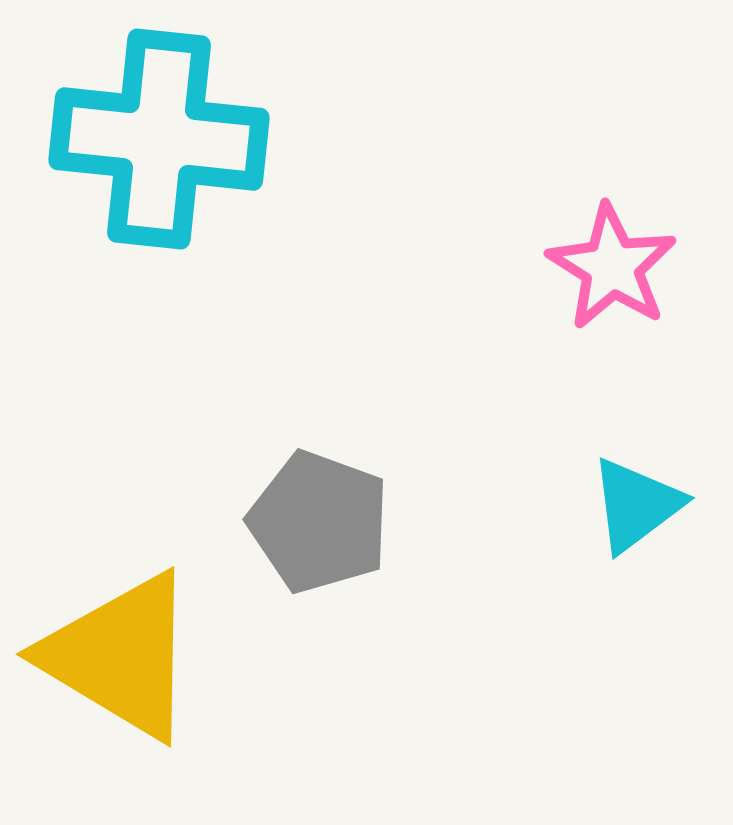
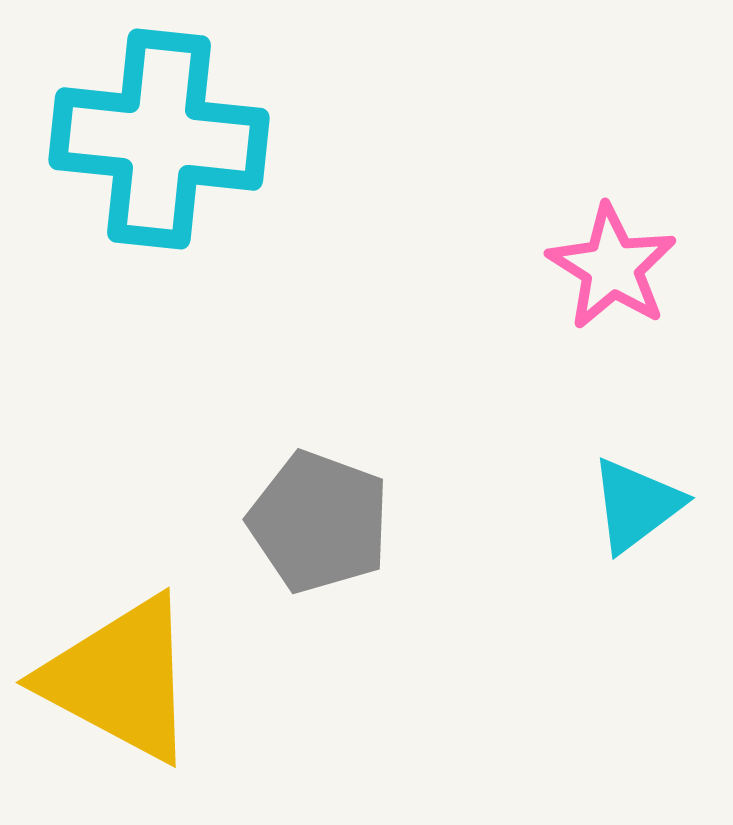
yellow triangle: moved 23 px down; rotated 3 degrees counterclockwise
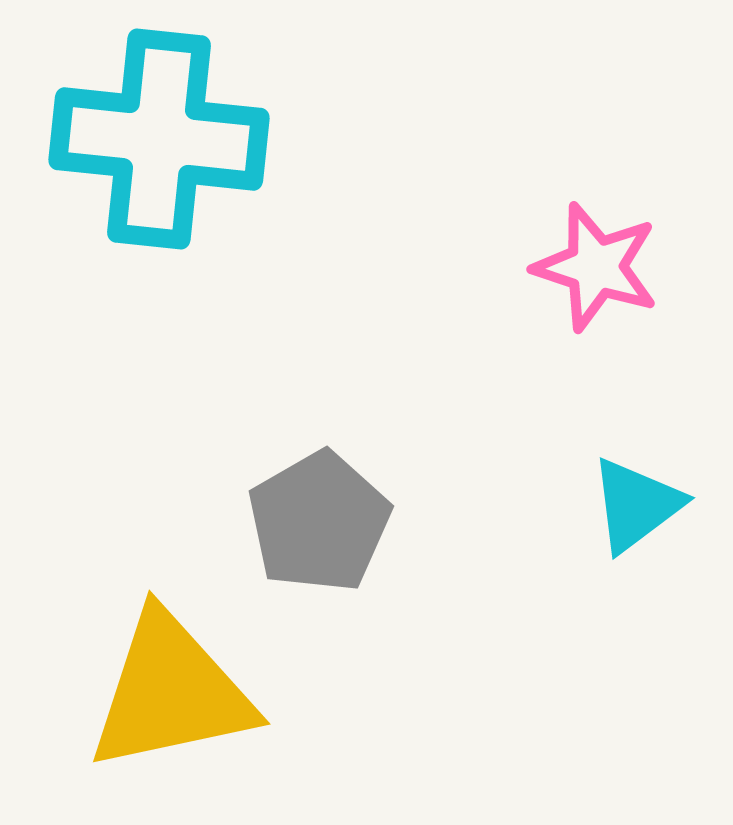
pink star: moved 16 px left; rotated 14 degrees counterclockwise
gray pentagon: rotated 22 degrees clockwise
yellow triangle: moved 51 px right, 13 px down; rotated 40 degrees counterclockwise
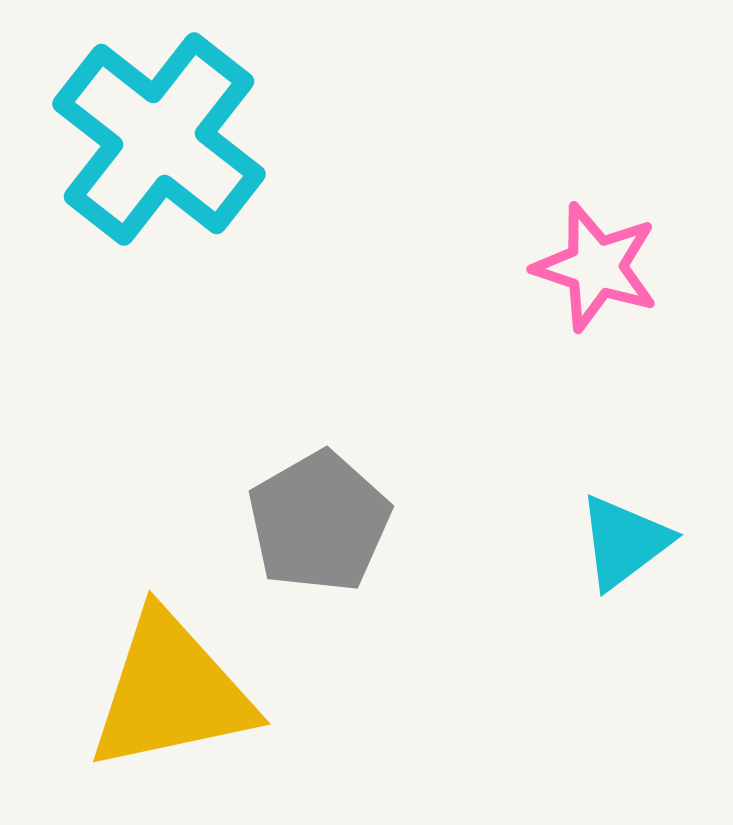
cyan cross: rotated 32 degrees clockwise
cyan triangle: moved 12 px left, 37 px down
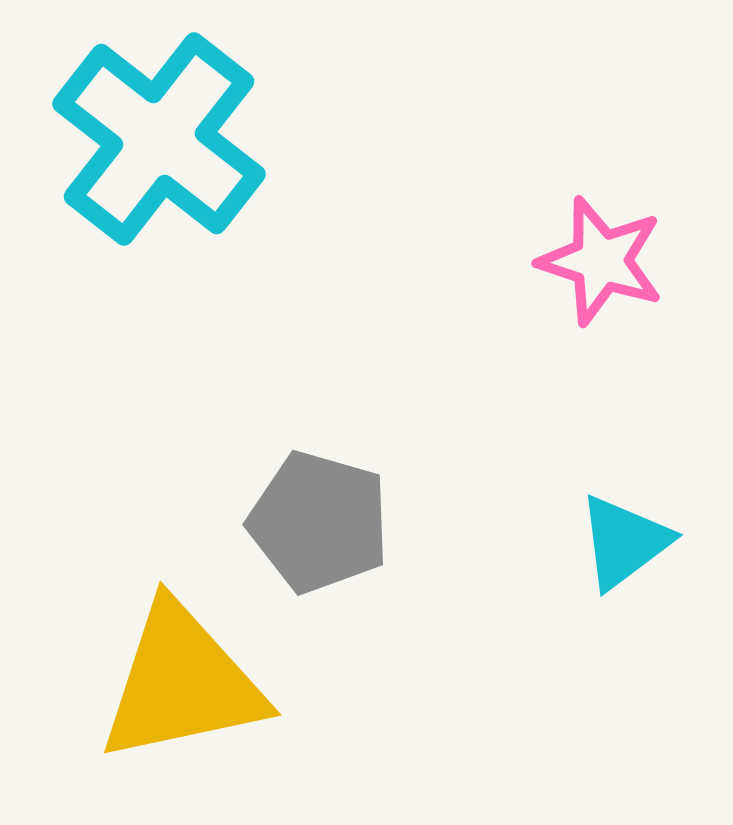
pink star: moved 5 px right, 6 px up
gray pentagon: rotated 26 degrees counterclockwise
yellow triangle: moved 11 px right, 9 px up
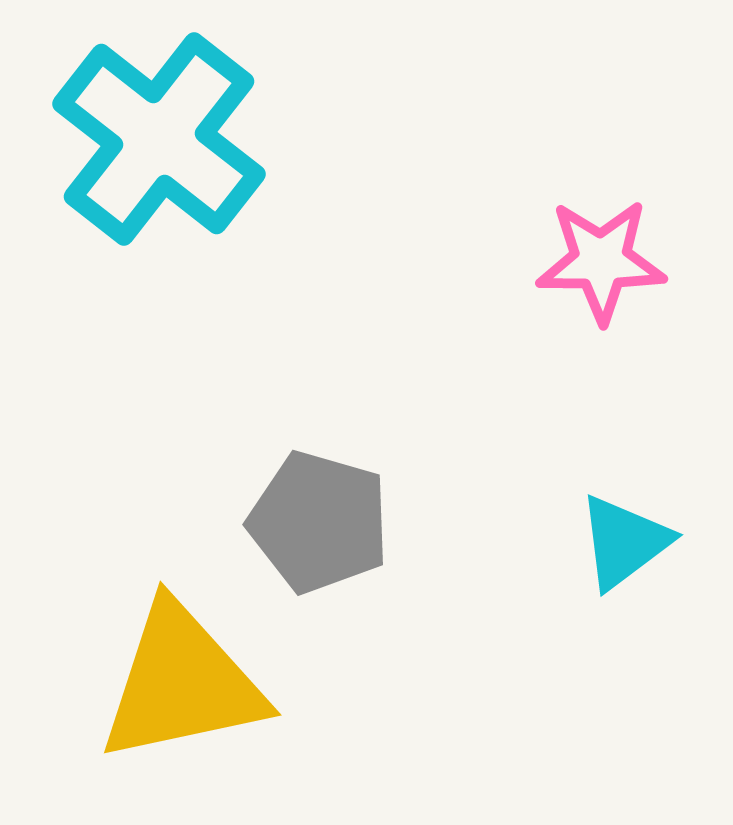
pink star: rotated 18 degrees counterclockwise
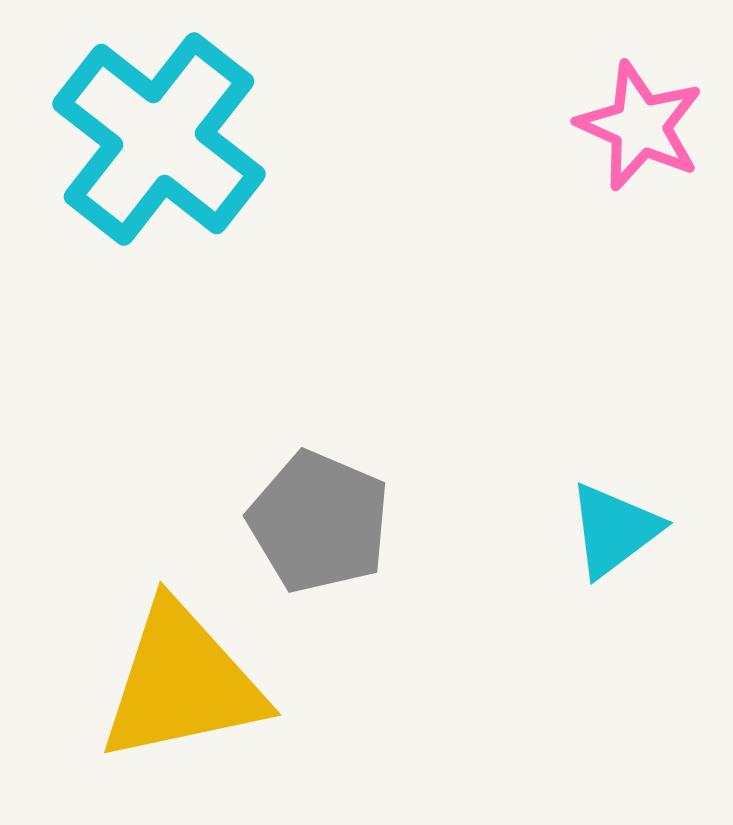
pink star: moved 39 px right, 135 px up; rotated 24 degrees clockwise
gray pentagon: rotated 7 degrees clockwise
cyan triangle: moved 10 px left, 12 px up
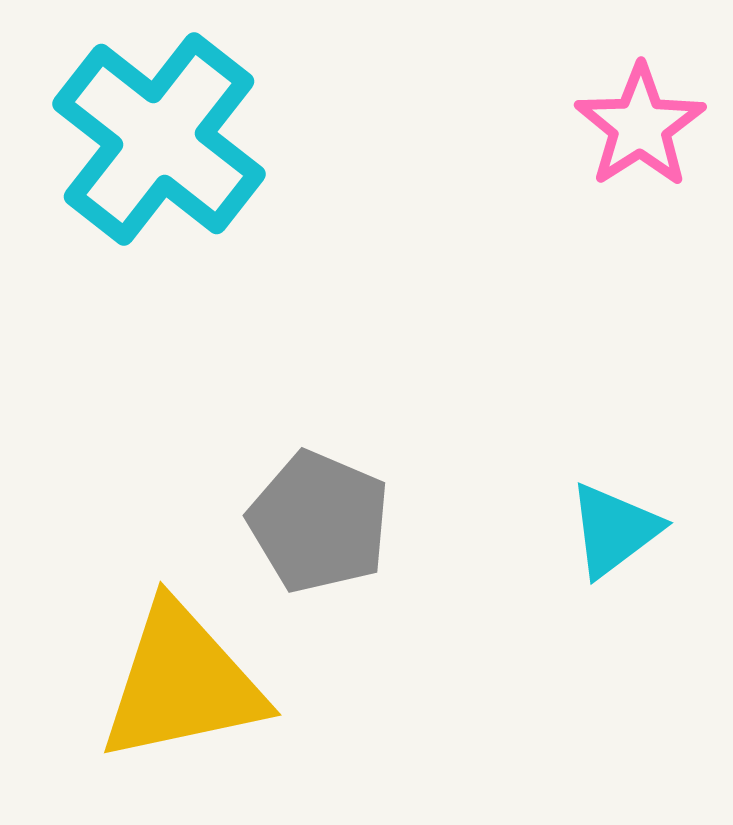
pink star: rotated 15 degrees clockwise
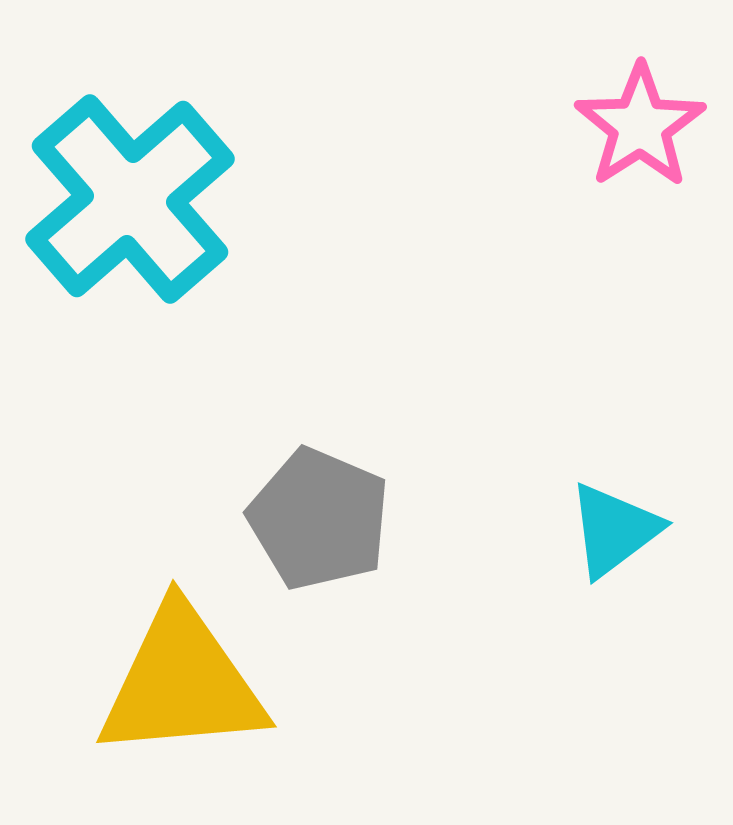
cyan cross: moved 29 px left, 60 px down; rotated 11 degrees clockwise
gray pentagon: moved 3 px up
yellow triangle: rotated 7 degrees clockwise
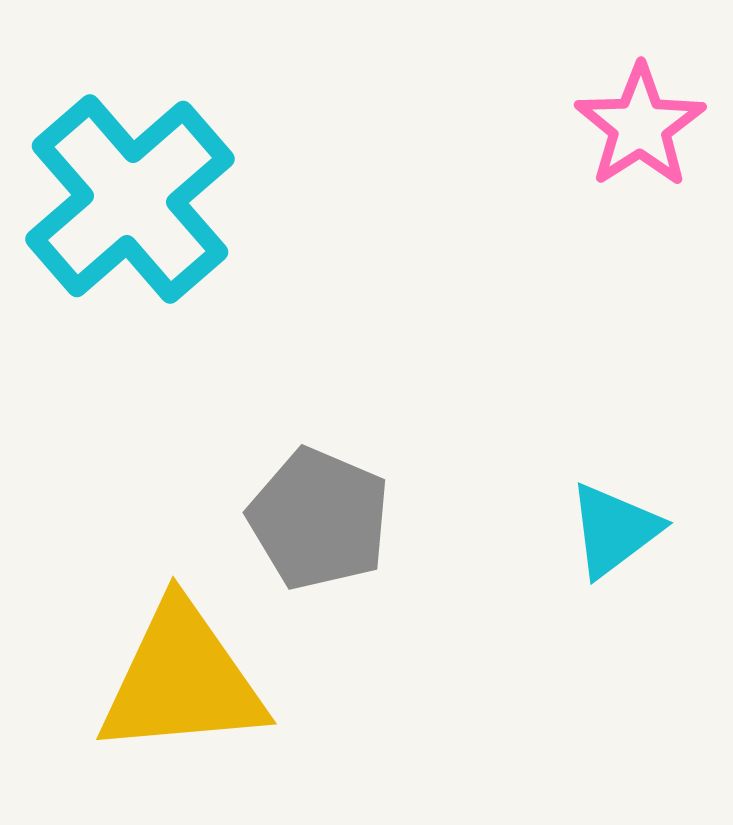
yellow triangle: moved 3 px up
